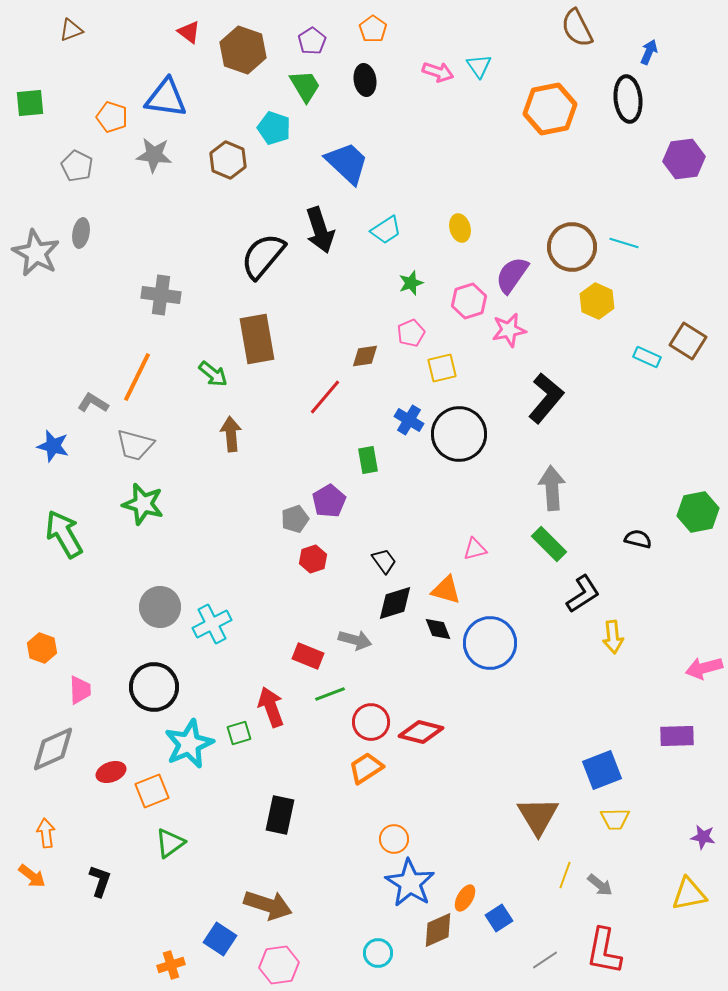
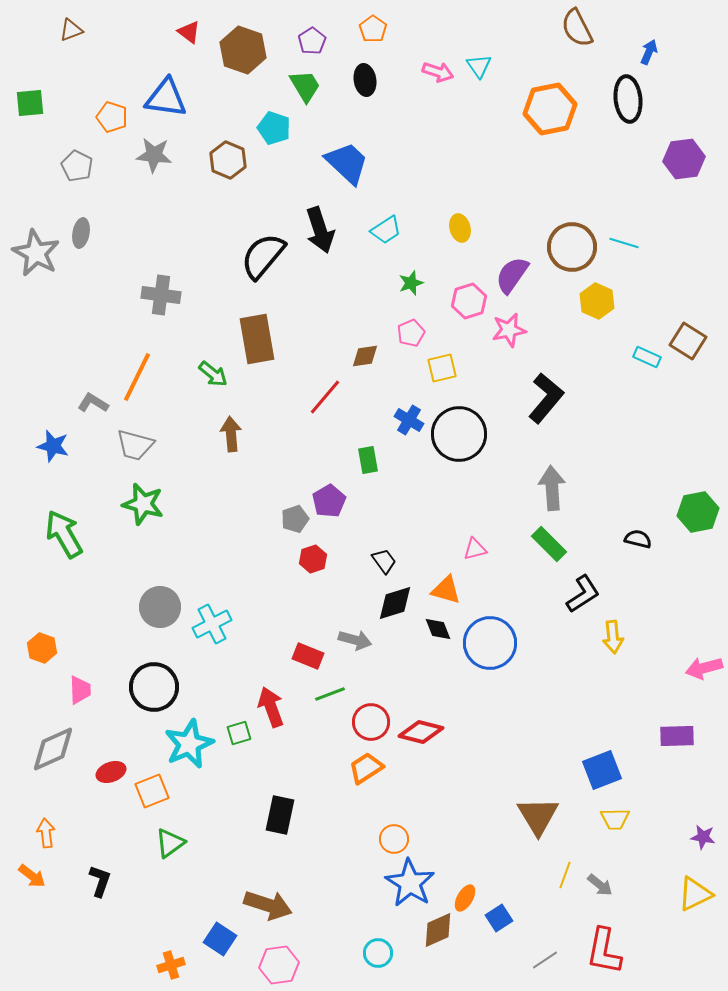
yellow triangle at (689, 894): moved 6 px right; rotated 15 degrees counterclockwise
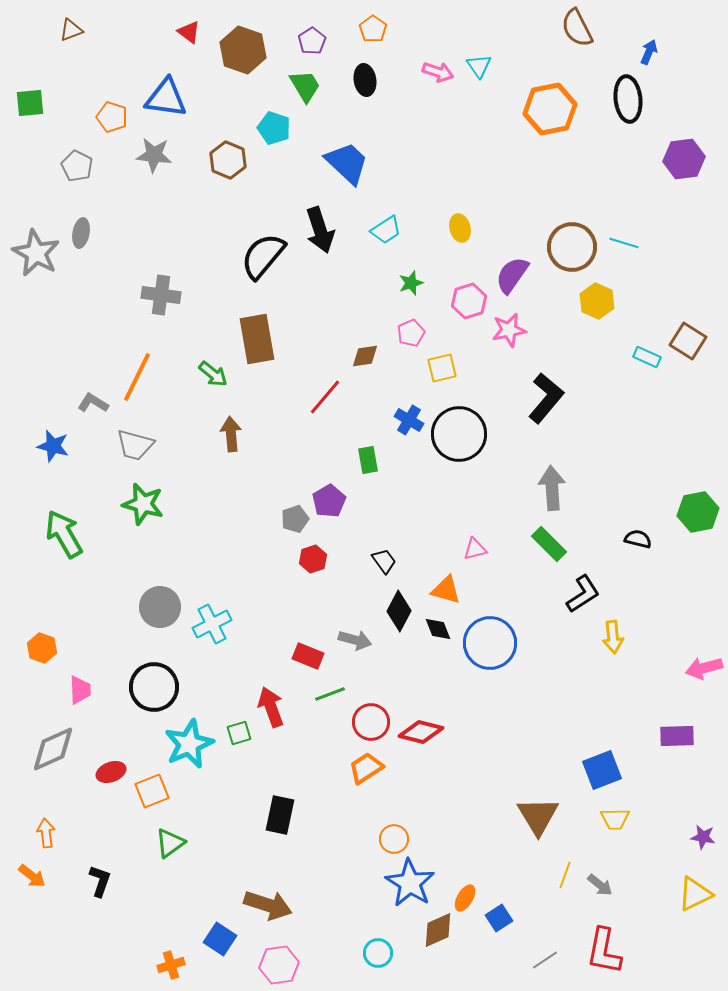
black diamond at (395, 603): moved 4 px right, 8 px down; rotated 45 degrees counterclockwise
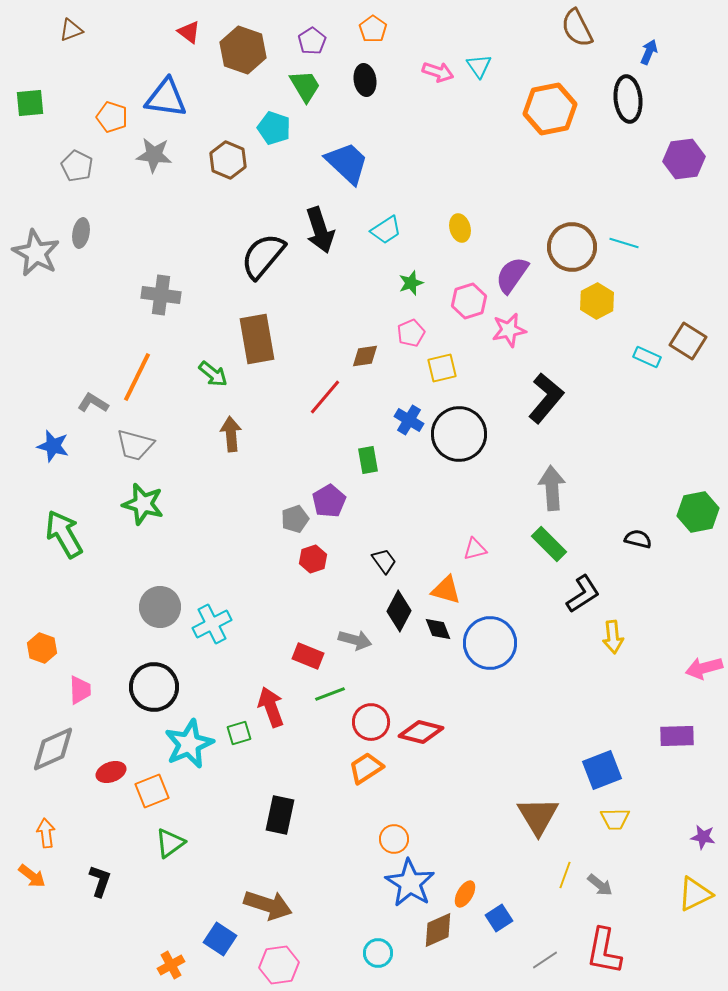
yellow hexagon at (597, 301): rotated 8 degrees clockwise
orange ellipse at (465, 898): moved 4 px up
orange cross at (171, 965): rotated 12 degrees counterclockwise
